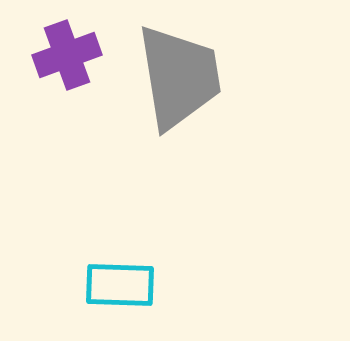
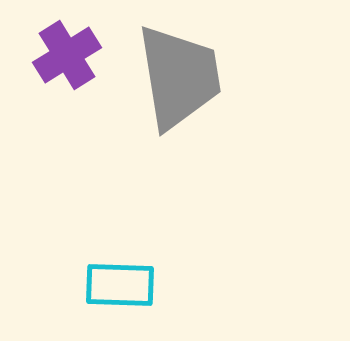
purple cross: rotated 12 degrees counterclockwise
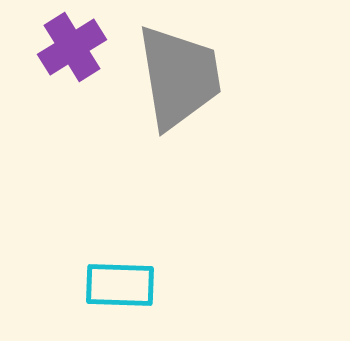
purple cross: moved 5 px right, 8 px up
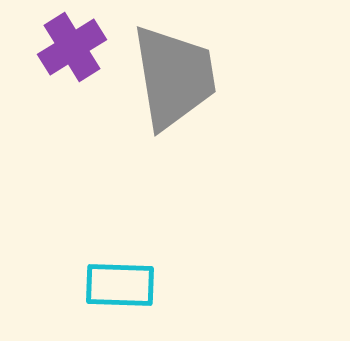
gray trapezoid: moved 5 px left
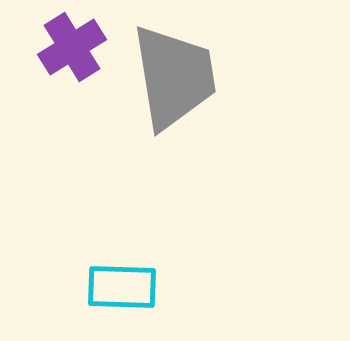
cyan rectangle: moved 2 px right, 2 px down
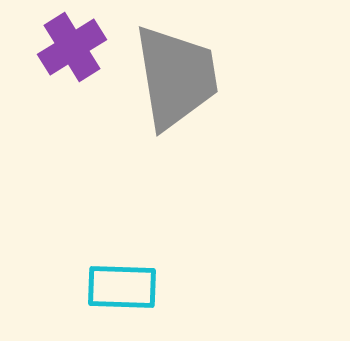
gray trapezoid: moved 2 px right
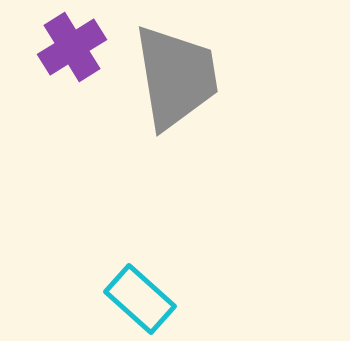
cyan rectangle: moved 18 px right, 12 px down; rotated 40 degrees clockwise
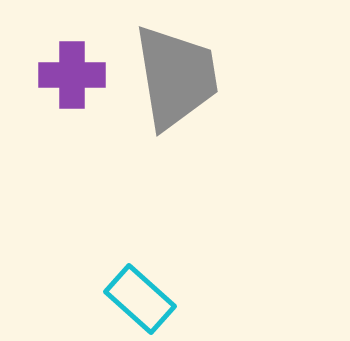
purple cross: moved 28 px down; rotated 32 degrees clockwise
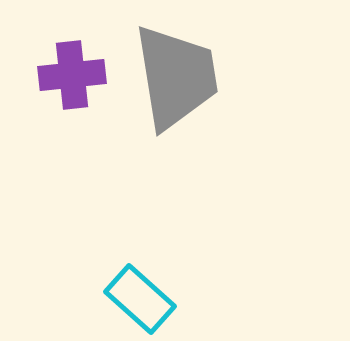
purple cross: rotated 6 degrees counterclockwise
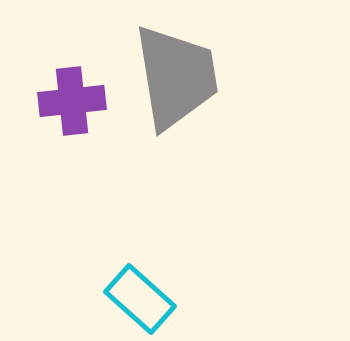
purple cross: moved 26 px down
